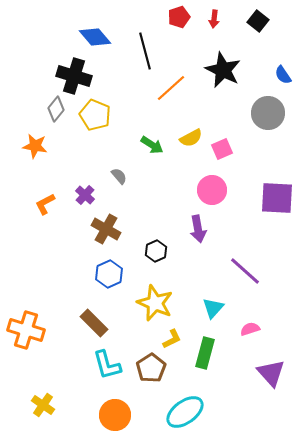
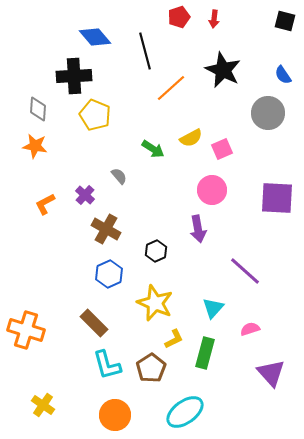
black square: moved 27 px right; rotated 25 degrees counterclockwise
black cross: rotated 20 degrees counterclockwise
gray diamond: moved 18 px left; rotated 35 degrees counterclockwise
green arrow: moved 1 px right, 4 px down
yellow L-shape: moved 2 px right
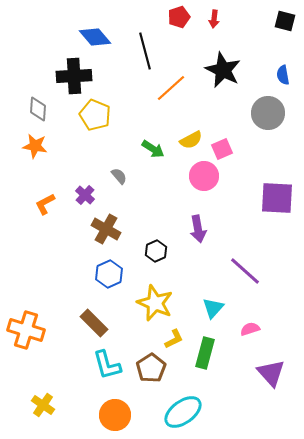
blue semicircle: rotated 24 degrees clockwise
yellow semicircle: moved 2 px down
pink circle: moved 8 px left, 14 px up
cyan ellipse: moved 2 px left
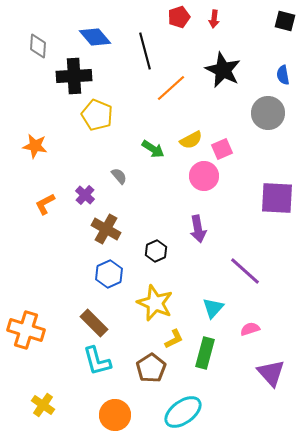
gray diamond: moved 63 px up
yellow pentagon: moved 2 px right
cyan L-shape: moved 10 px left, 4 px up
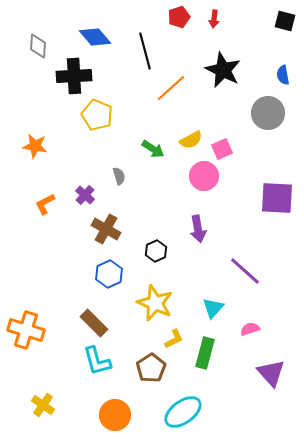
gray semicircle: rotated 24 degrees clockwise
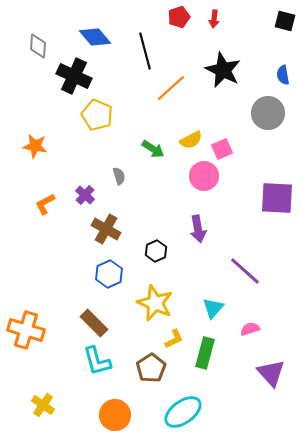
black cross: rotated 28 degrees clockwise
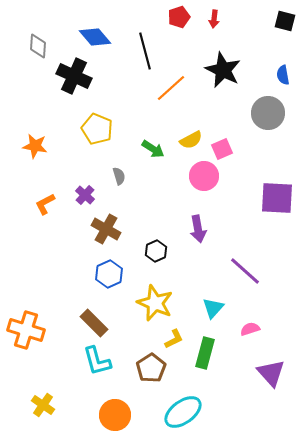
yellow pentagon: moved 14 px down
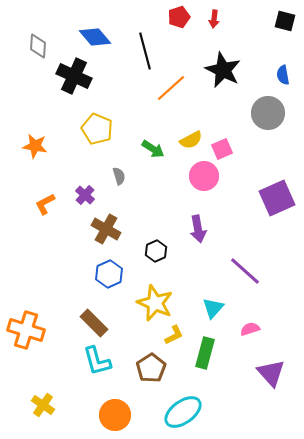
purple square: rotated 27 degrees counterclockwise
yellow L-shape: moved 4 px up
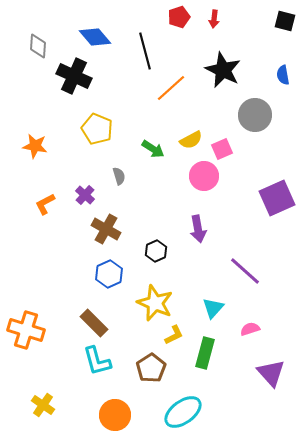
gray circle: moved 13 px left, 2 px down
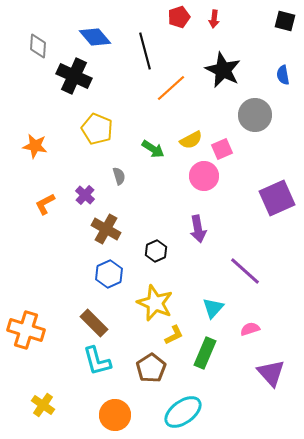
green rectangle: rotated 8 degrees clockwise
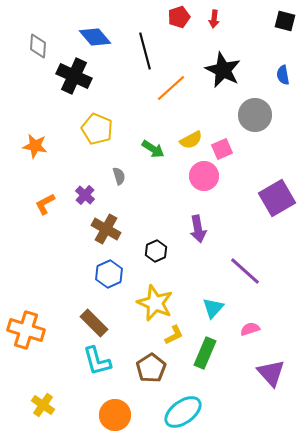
purple square: rotated 6 degrees counterclockwise
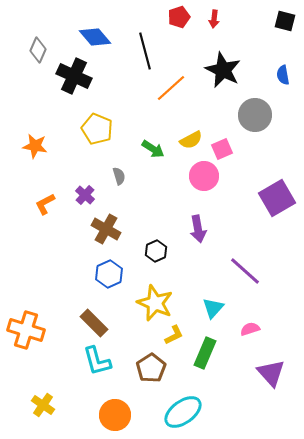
gray diamond: moved 4 px down; rotated 20 degrees clockwise
